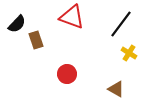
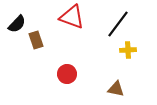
black line: moved 3 px left
yellow cross: moved 1 px left, 3 px up; rotated 35 degrees counterclockwise
brown triangle: rotated 18 degrees counterclockwise
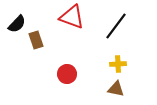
black line: moved 2 px left, 2 px down
yellow cross: moved 10 px left, 14 px down
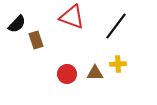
brown triangle: moved 21 px left, 16 px up; rotated 12 degrees counterclockwise
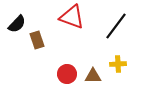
brown rectangle: moved 1 px right
brown triangle: moved 2 px left, 3 px down
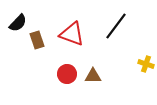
red triangle: moved 17 px down
black semicircle: moved 1 px right, 1 px up
yellow cross: moved 28 px right; rotated 21 degrees clockwise
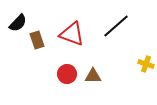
black line: rotated 12 degrees clockwise
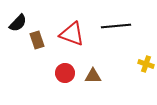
black line: rotated 36 degrees clockwise
red circle: moved 2 px left, 1 px up
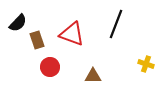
black line: moved 2 px up; rotated 64 degrees counterclockwise
red circle: moved 15 px left, 6 px up
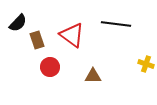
black line: rotated 76 degrees clockwise
red triangle: moved 1 px down; rotated 16 degrees clockwise
